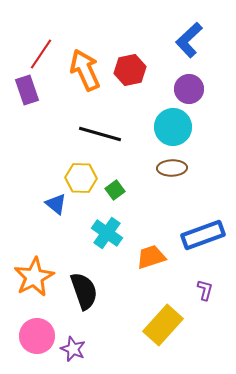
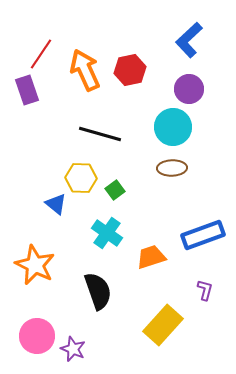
orange star: moved 1 px right, 12 px up; rotated 18 degrees counterclockwise
black semicircle: moved 14 px right
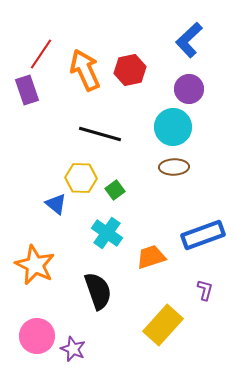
brown ellipse: moved 2 px right, 1 px up
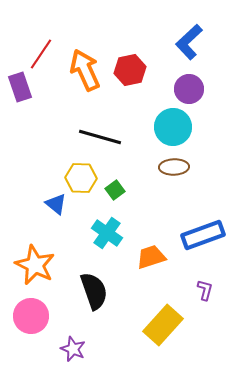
blue L-shape: moved 2 px down
purple rectangle: moved 7 px left, 3 px up
black line: moved 3 px down
black semicircle: moved 4 px left
pink circle: moved 6 px left, 20 px up
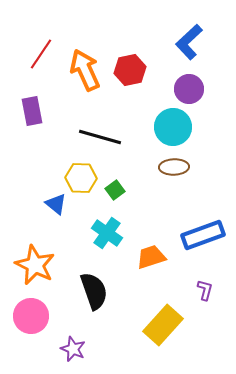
purple rectangle: moved 12 px right, 24 px down; rotated 8 degrees clockwise
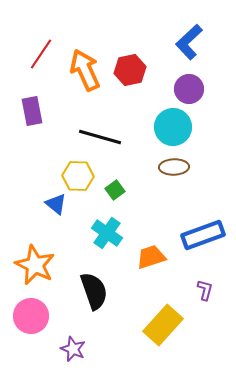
yellow hexagon: moved 3 px left, 2 px up
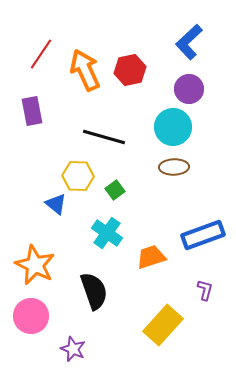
black line: moved 4 px right
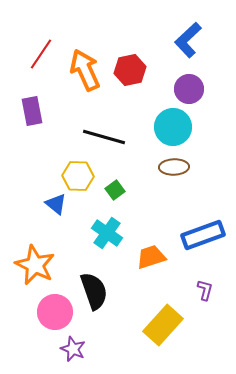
blue L-shape: moved 1 px left, 2 px up
pink circle: moved 24 px right, 4 px up
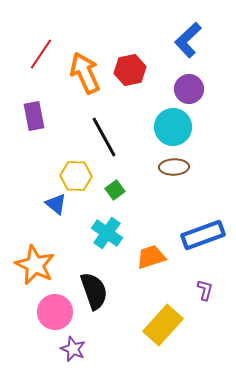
orange arrow: moved 3 px down
purple rectangle: moved 2 px right, 5 px down
black line: rotated 45 degrees clockwise
yellow hexagon: moved 2 px left
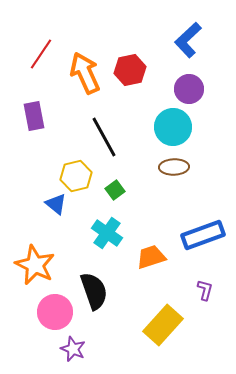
yellow hexagon: rotated 16 degrees counterclockwise
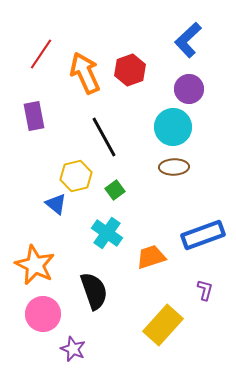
red hexagon: rotated 8 degrees counterclockwise
pink circle: moved 12 px left, 2 px down
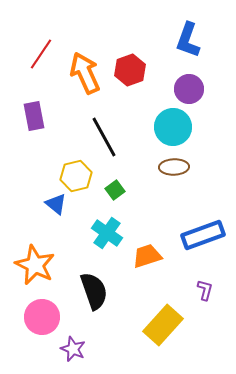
blue L-shape: rotated 27 degrees counterclockwise
orange trapezoid: moved 4 px left, 1 px up
pink circle: moved 1 px left, 3 px down
